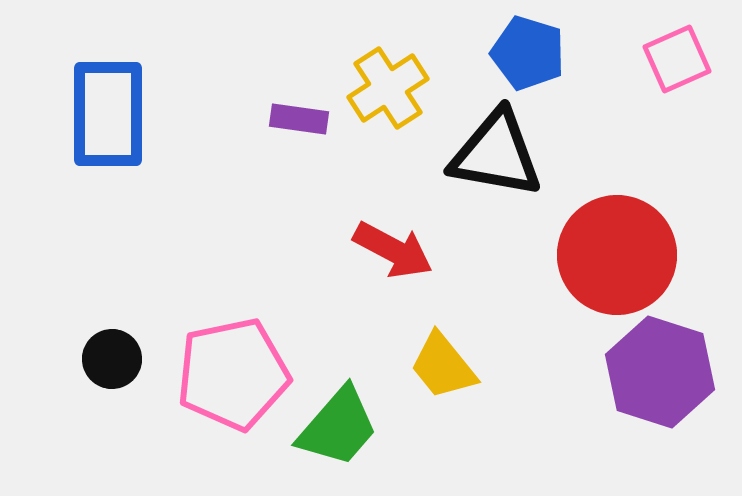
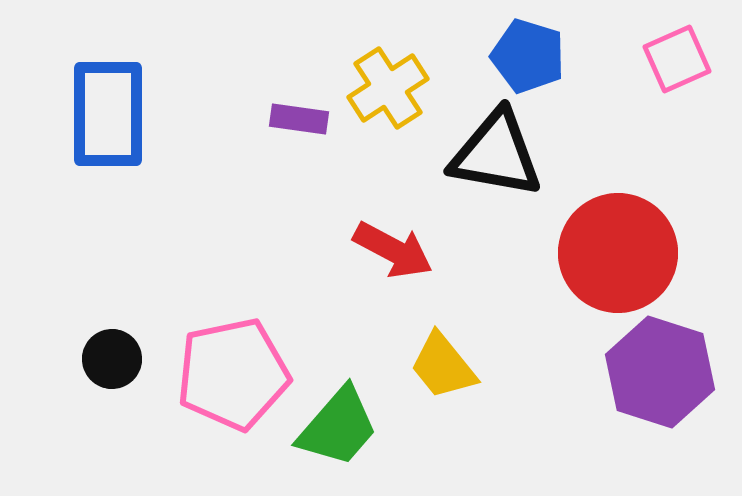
blue pentagon: moved 3 px down
red circle: moved 1 px right, 2 px up
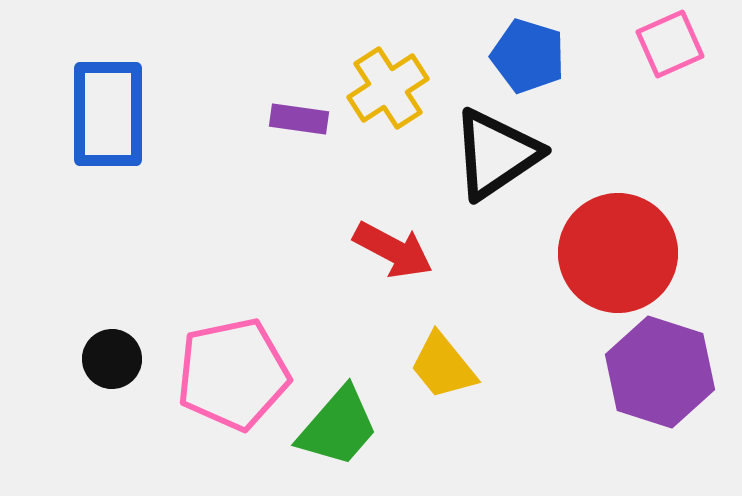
pink square: moved 7 px left, 15 px up
black triangle: rotated 44 degrees counterclockwise
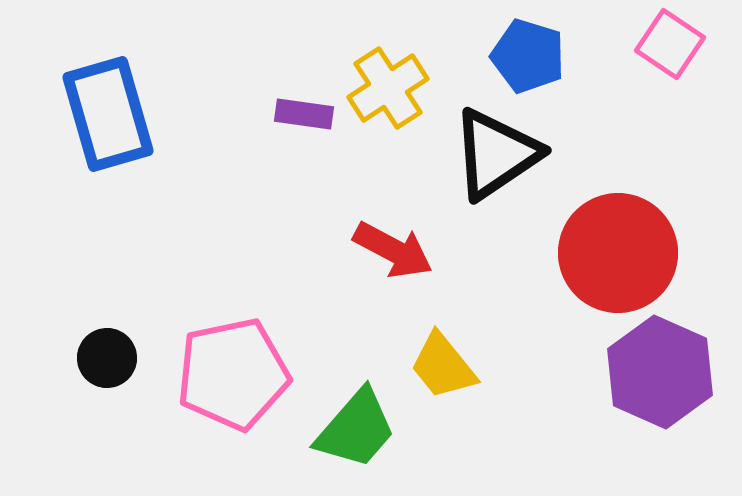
pink square: rotated 32 degrees counterclockwise
blue rectangle: rotated 16 degrees counterclockwise
purple rectangle: moved 5 px right, 5 px up
black circle: moved 5 px left, 1 px up
purple hexagon: rotated 6 degrees clockwise
green trapezoid: moved 18 px right, 2 px down
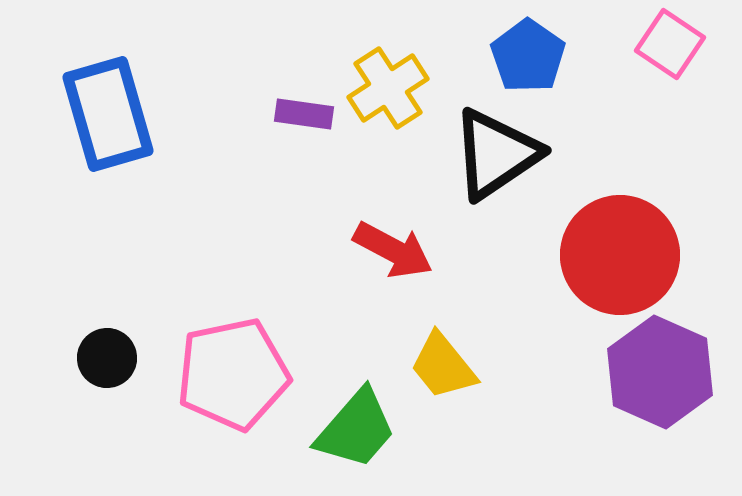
blue pentagon: rotated 18 degrees clockwise
red circle: moved 2 px right, 2 px down
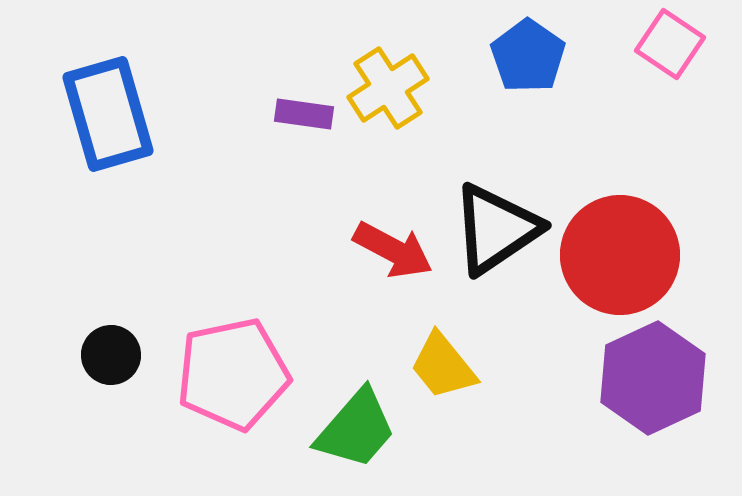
black triangle: moved 75 px down
black circle: moved 4 px right, 3 px up
purple hexagon: moved 7 px left, 6 px down; rotated 11 degrees clockwise
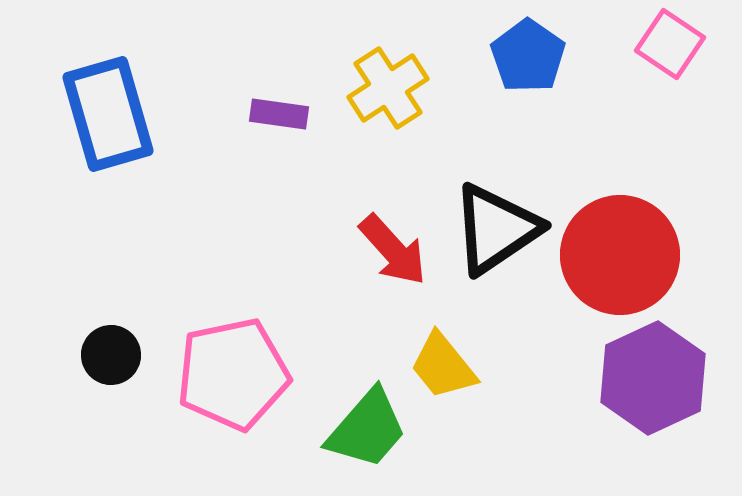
purple rectangle: moved 25 px left
red arrow: rotated 20 degrees clockwise
green trapezoid: moved 11 px right
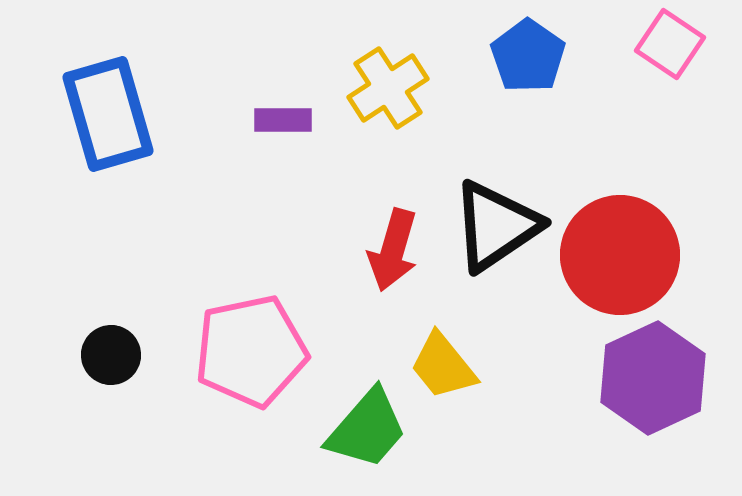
purple rectangle: moved 4 px right, 6 px down; rotated 8 degrees counterclockwise
black triangle: moved 3 px up
red arrow: rotated 58 degrees clockwise
pink pentagon: moved 18 px right, 23 px up
